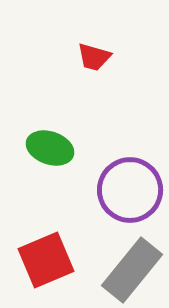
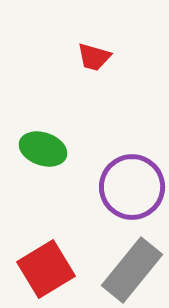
green ellipse: moved 7 px left, 1 px down
purple circle: moved 2 px right, 3 px up
red square: moved 9 px down; rotated 8 degrees counterclockwise
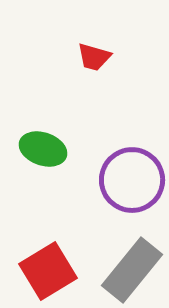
purple circle: moved 7 px up
red square: moved 2 px right, 2 px down
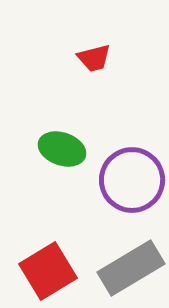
red trapezoid: moved 1 px down; rotated 30 degrees counterclockwise
green ellipse: moved 19 px right
gray rectangle: moved 1 px left, 2 px up; rotated 20 degrees clockwise
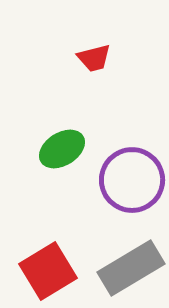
green ellipse: rotated 51 degrees counterclockwise
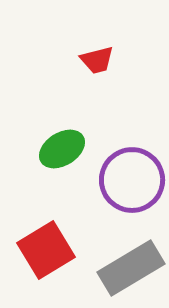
red trapezoid: moved 3 px right, 2 px down
red square: moved 2 px left, 21 px up
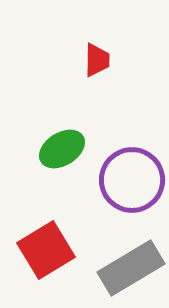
red trapezoid: rotated 75 degrees counterclockwise
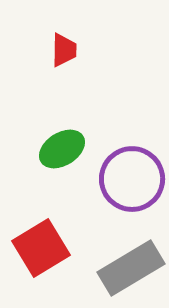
red trapezoid: moved 33 px left, 10 px up
purple circle: moved 1 px up
red square: moved 5 px left, 2 px up
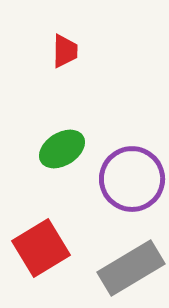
red trapezoid: moved 1 px right, 1 px down
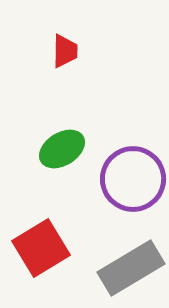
purple circle: moved 1 px right
